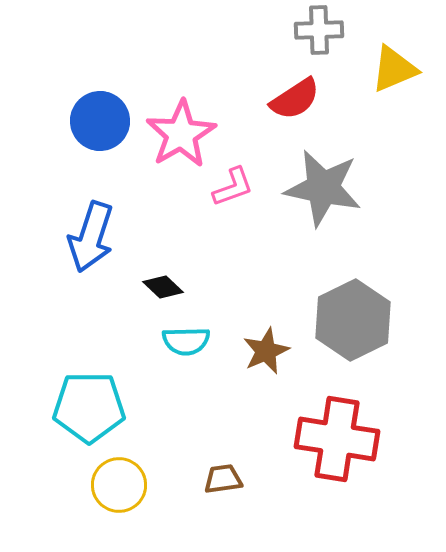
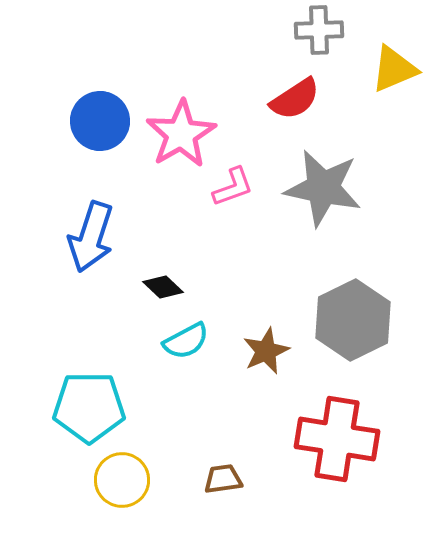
cyan semicircle: rotated 27 degrees counterclockwise
yellow circle: moved 3 px right, 5 px up
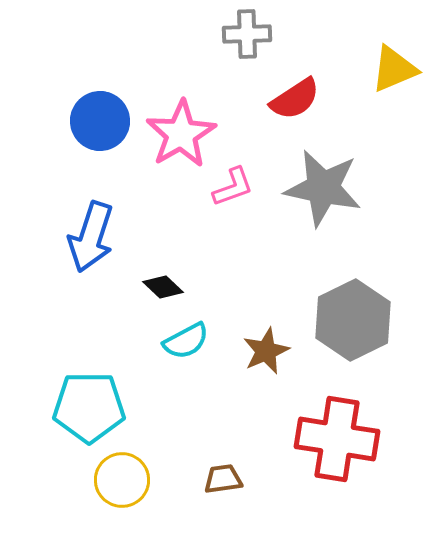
gray cross: moved 72 px left, 4 px down
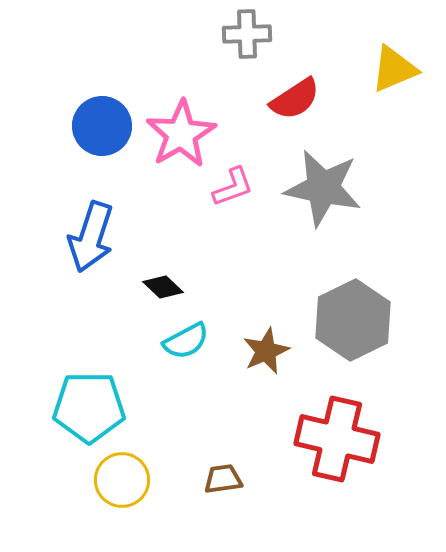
blue circle: moved 2 px right, 5 px down
red cross: rotated 4 degrees clockwise
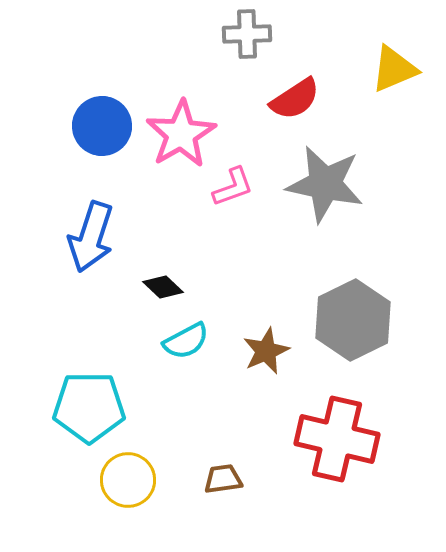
gray star: moved 2 px right, 4 px up
yellow circle: moved 6 px right
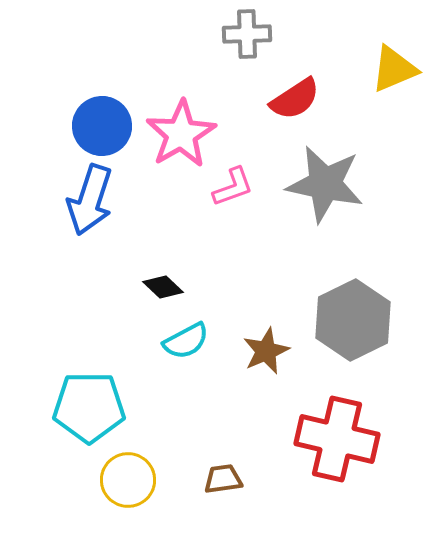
blue arrow: moved 1 px left, 37 px up
